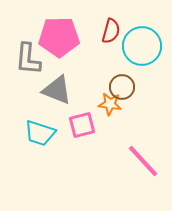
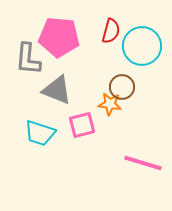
pink pentagon: rotated 6 degrees clockwise
pink line: moved 2 px down; rotated 30 degrees counterclockwise
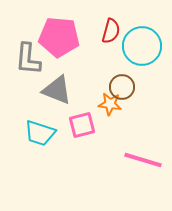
pink line: moved 3 px up
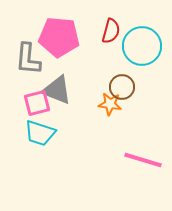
pink square: moved 45 px left, 22 px up
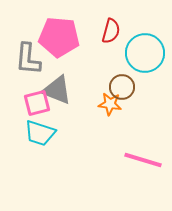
cyan circle: moved 3 px right, 7 px down
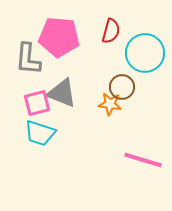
gray triangle: moved 5 px right, 3 px down
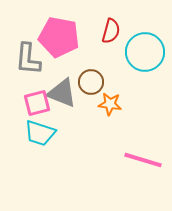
pink pentagon: rotated 6 degrees clockwise
cyan circle: moved 1 px up
brown circle: moved 31 px left, 5 px up
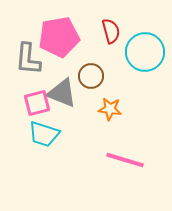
red semicircle: rotated 30 degrees counterclockwise
pink pentagon: rotated 21 degrees counterclockwise
brown circle: moved 6 px up
orange star: moved 5 px down
cyan trapezoid: moved 4 px right, 1 px down
pink line: moved 18 px left
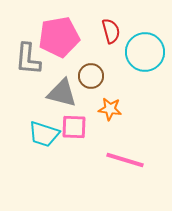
gray triangle: rotated 8 degrees counterclockwise
pink square: moved 37 px right, 24 px down; rotated 16 degrees clockwise
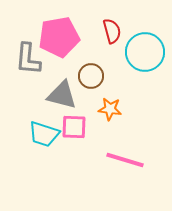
red semicircle: moved 1 px right
gray triangle: moved 2 px down
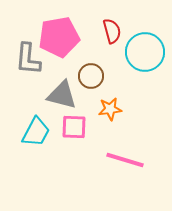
orange star: rotated 15 degrees counterclockwise
cyan trapezoid: moved 8 px left, 2 px up; rotated 80 degrees counterclockwise
